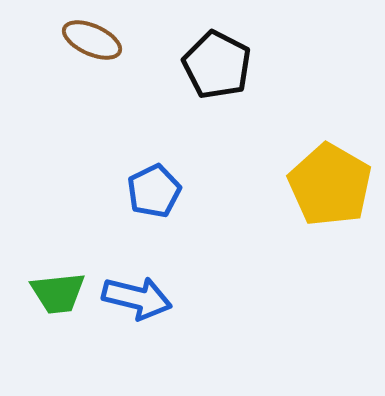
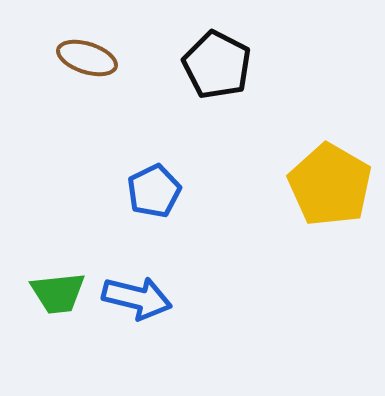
brown ellipse: moved 5 px left, 18 px down; rotated 6 degrees counterclockwise
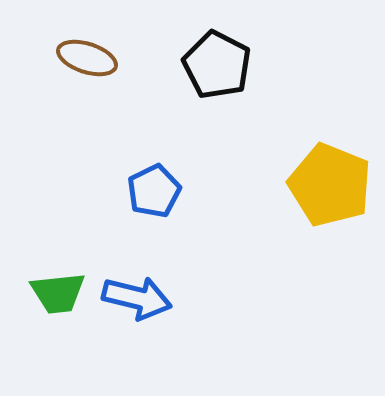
yellow pentagon: rotated 8 degrees counterclockwise
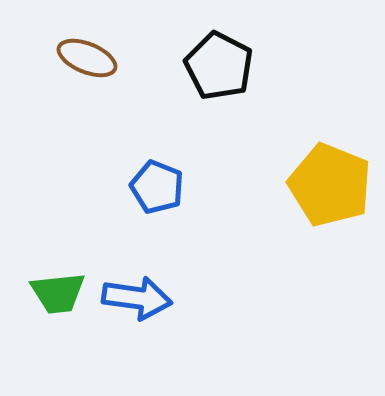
brown ellipse: rotated 4 degrees clockwise
black pentagon: moved 2 px right, 1 px down
blue pentagon: moved 3 px right, 4 px up; rotated 24 degrees counterclockwise
blue arrow: rotated 6 degrees counterclockwise
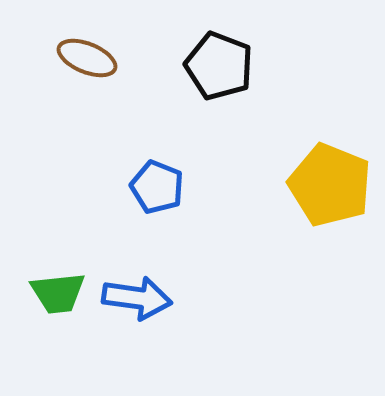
black pentagon: rotated 6 degrees counterclockwise
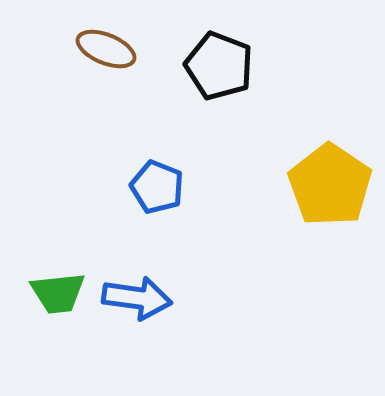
brown ellipse: moved 19 px right, 9 px up
yellow pentagon: rotated 12 degrees clockwise
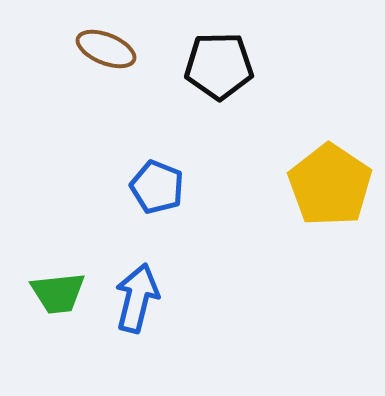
black pentagon: rotated 22 degrees counterclockwise
blue arrow: rotated 84 degrees counterclockwise
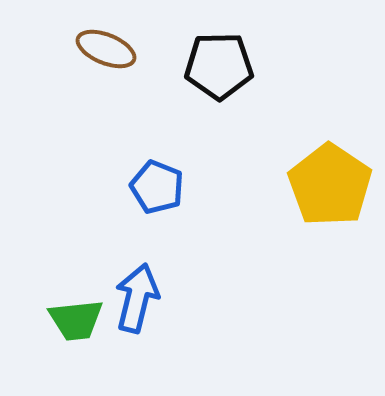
green trapezoid: moved 18 px right, 27 px down
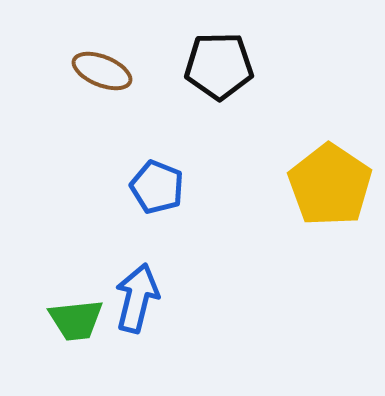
brown ellipse: moved 4 px left, 22 px down
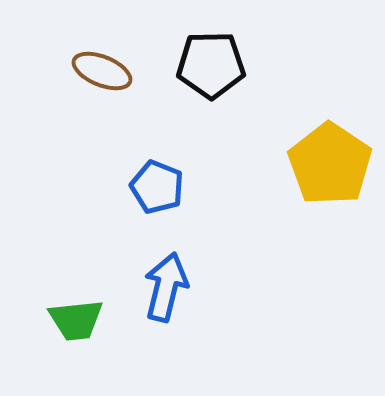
black pentagon: moved 8 px left, 1 px up
yellow pentagon: moved 21 px up
blue arrow: moved 29 px right, 11 px up
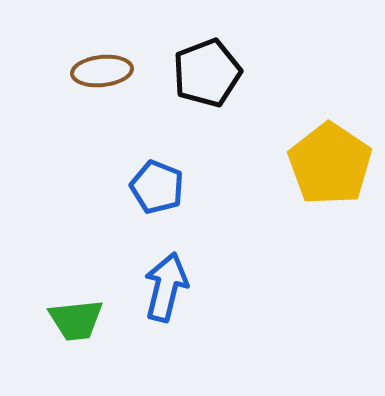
black pentagon: moved 4 px left, 8 px down; rotated 20 degrees counterclockwise
brown ellipse: rotated 28 degrees counterclockwise
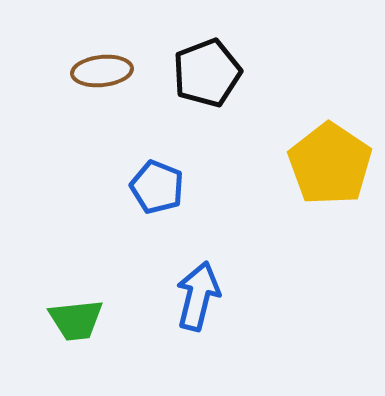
blue arrow: moved 32 px right, 9 px down
